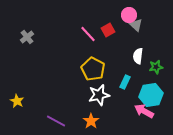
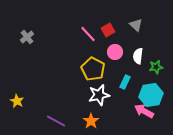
pink circle: moved 14 px left, 37 px down
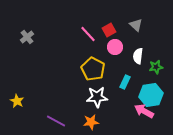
red square: moved 1 px right
pink circle: moved 5 px up
white star: moved 2 px left, 2 px down; rotated 10 degrees clockwise
orange star: moved 1 px down; rotated 28 degrees clockwise
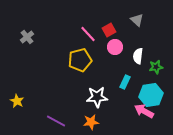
gray triangle: moved 1 px right, 5 px up
yellow pentagon: moved 13 px left, 9 px up; rotated 30 degrees clockwise
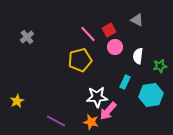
gray triangle: rotated 16 degrees counterclockwise
green star: moved 4 px right, 1 px up
yellow star: rotated 16 degrees clockwise
pink arrow: moved 36 px left; rotated 78 degrees counterclockwise
orange star: rotated 21 degrees clockwise
